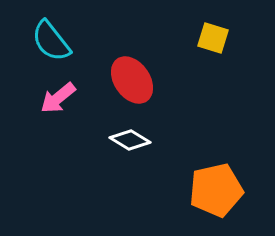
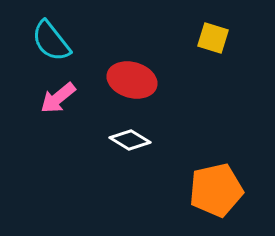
red ellipse: rotated 39 degrees counterclockwise
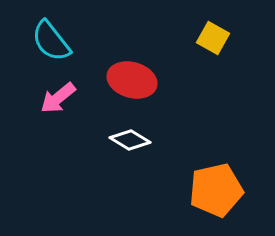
yellow square: rotated 12 degrees clockwise
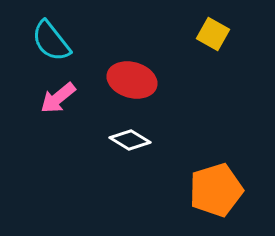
yellow square: moved 4 px up
orange pentagon: rotated 4 degrees counterclockwise
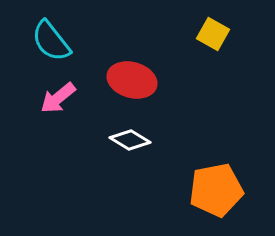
orange pentagon: rotated 6 degrees clockwise
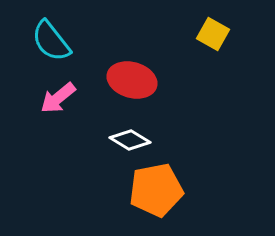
orange pentagon: moved 60 px left
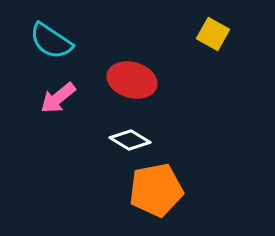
cyan semicircle: rotated 18 degrees counterclockwise
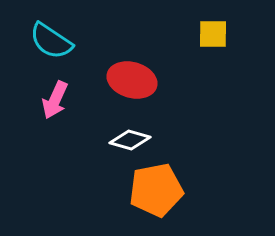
yellow square: rotated 28 degrees counterclockwise
pink arrow: moved 3 px left, 2 px down; rotated 27 degrees counterclockwise
white diamond: rotated 15 degrees counterclockwise
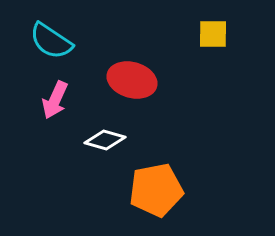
white diamond: moved 25 px left
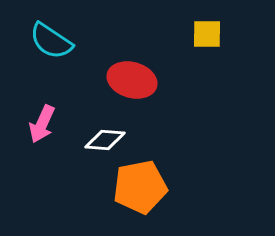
yellow square: moved 6 px left
pink arrow: moved 13 px left, 24 px down
white diamond: rotated 12 degrees counterclockwise
orange pentagon: moved 16 px left, 3 px up
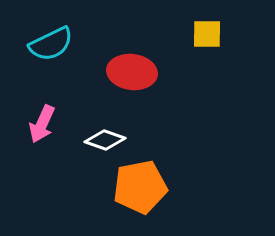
cyan semicircle: moved 3 px down; rotated 60 degrees counterclockwise
red ellipse: moved 8 px up; rotated 9 degrees counterclockwise
white diamond: rotated 15 degrees clockwise
